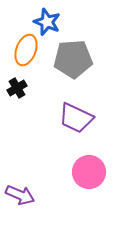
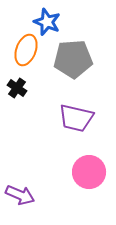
black cross: rotated 24 degrees counterclockwise
purple trapezoid: rotated 12 degrees counterclockwise
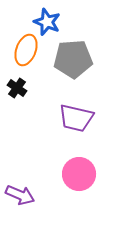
pink circle: moved 10 px left, 2 px down
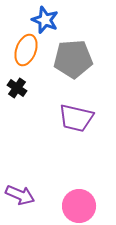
blue star: moved 2 px left, 2 px up
pink circle: moved 32 px down
